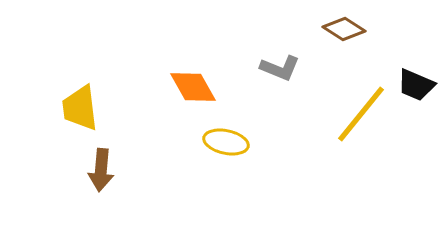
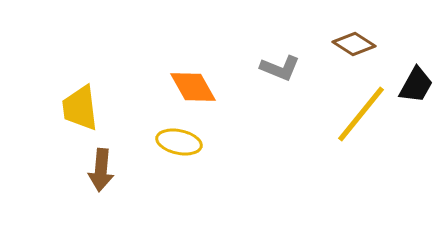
brown diamond: moved 10 px right, 15 px down
black trapezoid: rotated 84 degrees counterclockwise
yellow ellipse: moved 47 px left
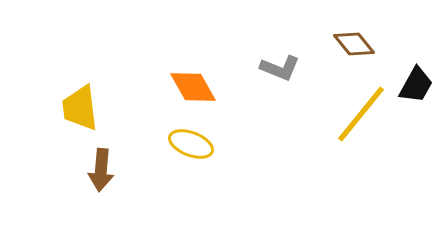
brown diamond: rotated 18 degrees clockwise
yellow ellipse: moved 12 px right, 2 px down; rotated 9 degrees clockwise
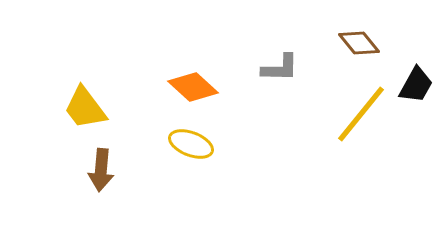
brown diamond: moved 5 px right, 1 px up
gray L-shape: rotated 21 degrees counterclockwise
orange diamond: rotated 18 degrees counterclockwise
yellow trapezoid: moved 5 px right; rotated 30 degrees counterclockwise
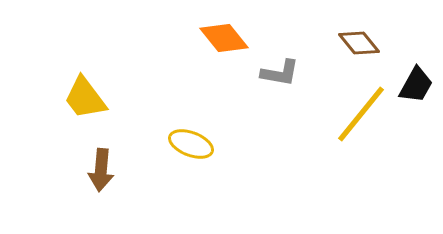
gray L-shape: moved 5 px down; rotated 9 degrees clockwise
orange diamond: moved 31 px right, 49 px up; rotated 9 degrees clockwise
yellow trapezoid: moved 10 px up
